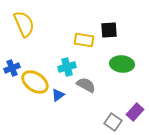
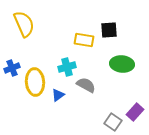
yellow ellipse: rotated 52 degrees clockwise
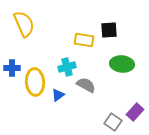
blue cross: rotated 21 degrees clockwise
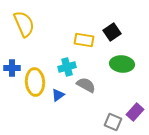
black square: moved 3 px right, 2 px down; rotated 30 degrees counterclockwise
gray square: rotated 12 degrees counterclockwise
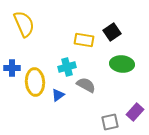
gray square: moved 3 px left; rotated 36 degrees counterclockwise
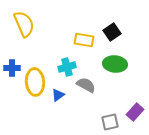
green ellipse: moved 7 px left
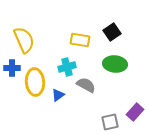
yellow semicircle: moved 16 px down
yellow rectangle: moved 4 px left
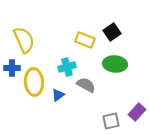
yellow rectangle: moved 5 px right; rotated 12 degrees clockwise
yellow ellipse: moved 1 px left
purple rectangle: moved 2 px right
gray square: moved 1 px right, 1 px up
